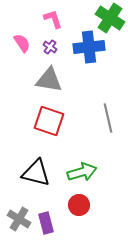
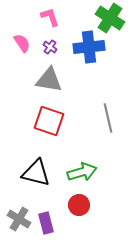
pink L-shape: moved 3 px left, 2 px up
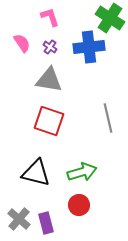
gray cross: rotated 10 degrees clockwise
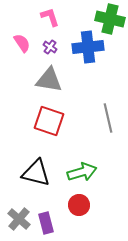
green cross: moved 1 px down; rotated 20 degrees counterclockwise
blue cross: moved 1 px left
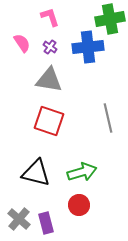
green cross: rotated 24 degrees counterclockwise
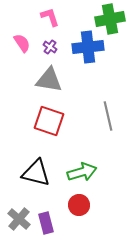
gray line: moved 2 px up
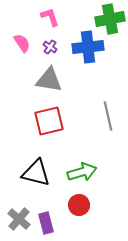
red square: rotated 32 degrees counterclockwise
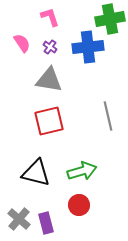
green arrow: moved 1 px up
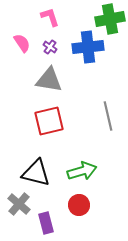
gray cross: moved 15 px up
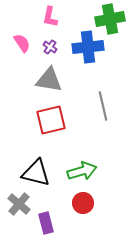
pink L-shape: rotated 150 degrees counterclockwise
gray line: moved 5 px left, 10 px up
red square: moved 2 px right, 1 px up
red circle: moved 4 px right, 2 px up
